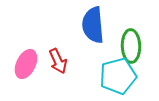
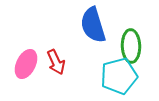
blue semicircle: rotated 12 degrees counterclockwise
red arrow: moved 2 px left, 1 px down
cyan pentagon: moved 1 px right
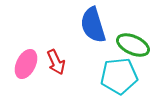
green ellipse: moved 2 px right, 1 px up; rotated 64 degrees counterclockwise
cyan pentagon: rotated 9 degrees clockwise
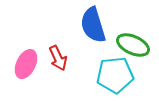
red arrow: moved 2 px right, 4 px up
cyan pentagon: moved 4 px left, 1 px up
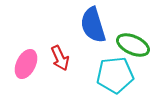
red arrow: moved 2 px right
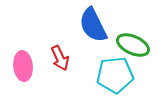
blue semicircle: rotated 9 degrees counterclockwise
pink ellipse: moved 3 px left, 2 px down; rotated 32 degrees counterclockwise
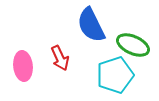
blue semicircle: moved 2 px left
cyan pentagon: rotated 12 degrees counterclockwise
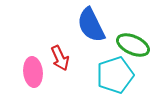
pink ellipse: moved 10 px right, 6 px down
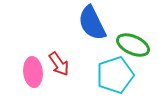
blue semicircle: moved 1 px right, 2 px up
red arrow: moved 1 px left, 6 px down; rotated 10 degrees counterclockwise
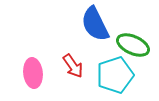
blue semicircle: moved 3 px right, 1 px down
red arrow: moved 14 px right, 2 px down
pink ellipse: moved 1 px down
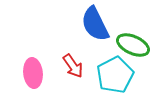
cyan pentagon: rotated 9 degrees counterclockwise
